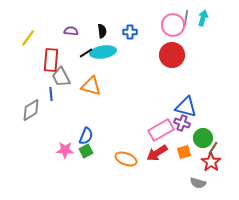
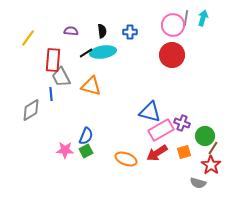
red rectangle: moved 2 px right
blue triangle: moved 36 px left, 5 px down
green circle: moved 2 px right, 2 px up
red star: moved 3 px down
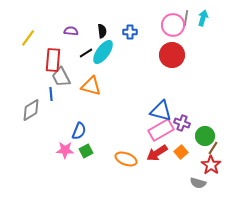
cyan ellipse: rotated 45 degrees counterclockwise
blue triangle: moved 11 px right, 1 px up
blue semicircle: moved 7 px left, 5 px up
orange square: moved 3 px left; rotated 24 degrees counterclockwise
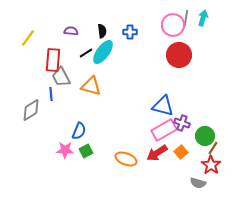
red circle: moved 7 px right
blue triangle: moved 2 px right, 5 px up
pink rectangle: moved 3 px right
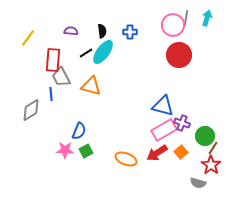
cyan arrow: moved 4 px right
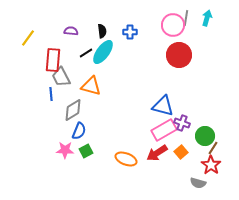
gray diamond: moved 42 px right
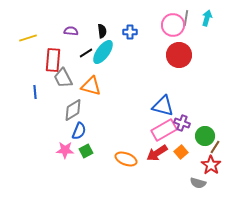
yellow line: rotated 36 degrees clockwise
gray trapezoid: moved 2 px right, 1 px down
blue line: moved 16 px left, 2 px up
brown line: moved 2 px right, 1 px up
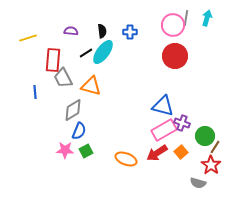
red circle: moved 4 px left, 1 px down
